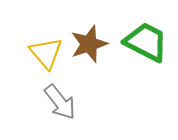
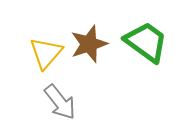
green trapezoid: rotated 9 degrees clockwise
yellow triangle: rotated 21 degrees clockwise
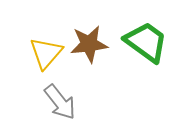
brown star: rotated 12 degrees clockwise
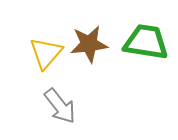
green trapezoid: rotated 27 degrees counterclockwise
gray arrow: moved 4 px down
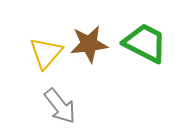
green trapezoid: moved 1 px left, 1 px down; rotated 18 degrees clockwise
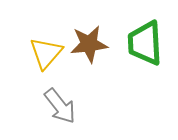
green trapezoid: rotated 120 degrees counterclockwise
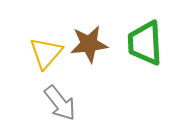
gray arrow: moved 3 px up
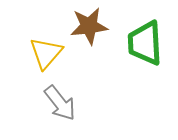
brown star: moved 18 px up
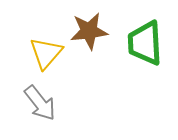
brown star: moved 5 px down
gray arrow: moved 20 px left
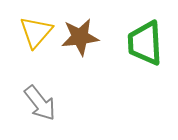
brown star: moved 9 px left, 6 px down
yellow triangle: moved 10 px left, 21 px up
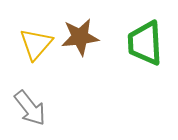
yellow triangle: moved 12 px down
gray arrow: moved 10 px left, 5 px down
